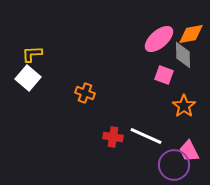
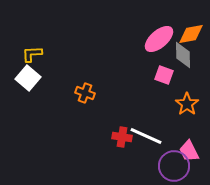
orange star: moved 3 px right, 2 px up
red cross: moved 9 px right
purple circle: moved 1 px down
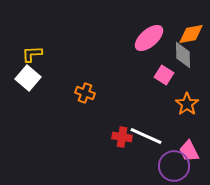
pink ellipse: moved 10 px left, 1 px up
pink square: rotated 12 degrees clockwise
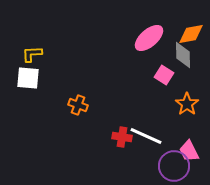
white square: rotated 35 degrees counterclockwise
orange cross: moved 7 px left, 12 px down
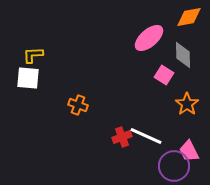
orange diamond: moved 2 px left, 17 px up
yellow L-shape: moved 1 px right, 1 px down
red cross: rotated 30 degrees counterclockwise
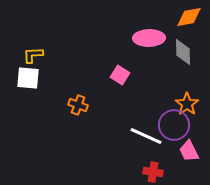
pink ellipse: rotated 40 degrees clockwise
gray diamond: moved 3 px up
pink square: moved 44 px left
red cross: moved 31 px right, 35 px down; rotated 30 degrees clockwise
purple circle: moved 41 px up
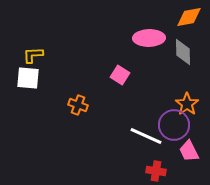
red cross: moved 3 px right, 1 px up
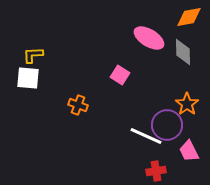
pink ellipse: rotated 32 degrees clockwise
purple circle: moved 7 px left
red cross: rotated 18 degrees counterclockwise
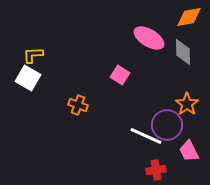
white square: rotated 25 degrees clockwise
red cross: moved 1 px up
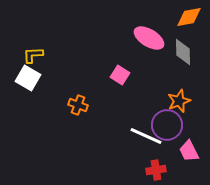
orange star: moved 8 px left, 3 px up; rotated 15 degrees clockwise
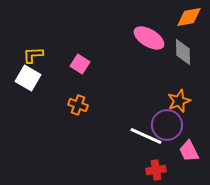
pink square: moved 40 px left, 11 px up
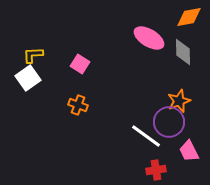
white square: rotated 25 degrees clockwise
purple circle: moved 2 px right, 3 px up
white line: rotated 12 degrees clockwise
